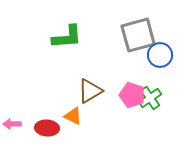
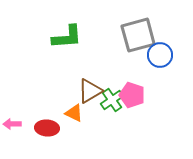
green cross: moved 38 px left, 2 px down
orange triangle: moved 1 px right, 3 px up
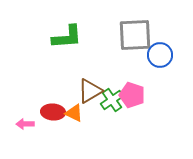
gray square: moved 3 px left; rotated 12 degrees clockwise
pink arrow: moved 13 px right
red ellipse: moved 6 px right, 16 px up
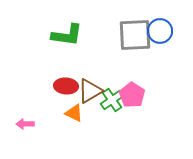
green L-shape: moved 2 px up; rotated 12 degrees clockwise
blue circle: moved 24 px up
pink pentagon: rotated 15 degrees clockwise
red ellipse: moved 13 px right, 26 px up
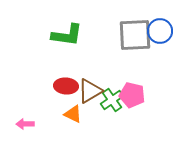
pink pentagon: rotated 20 degrees counterclockwise
orange triangle: moved 1 px left, 1 px down
